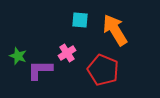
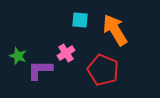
pink cross: moved 1 px left
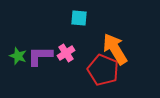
cyan square: moved 1 px left, 2 px up
orange arrow: moved 19 px down
purple L-shape: moved 14 px up
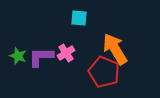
purple L-shape: moved 1 px right, 1 px down
red pentagon: moved 1 px right, 2 px down
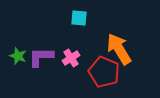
orange arrow: moved 4 px right
pink cross: moved 5 px right, 5 px down
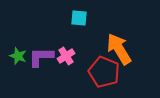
pink cross: moved 5 px left, 2 px up
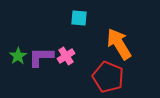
orange arrow: moved 5 px up
green star: rotated 18 degrees clockwise
red pentagon: moved 4 px right, 5 px down
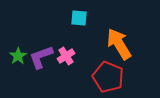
purple L-shape: rotated 20 degrees counterclockwise
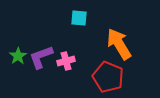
pink cross: moved 5 px down; rotated 18 degrees clockwise
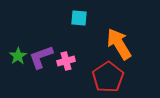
red pentagon: rotated 16 degrees clockwise
